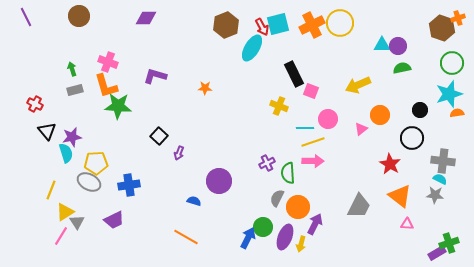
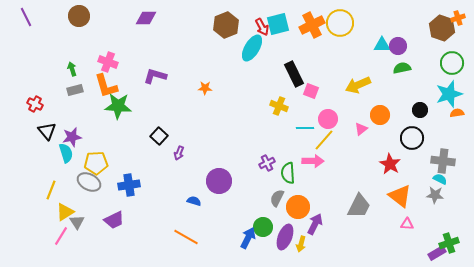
yellow line at (313, 142): moved 11 px right, 2 px up; rotated 30 degrees counterclockwise
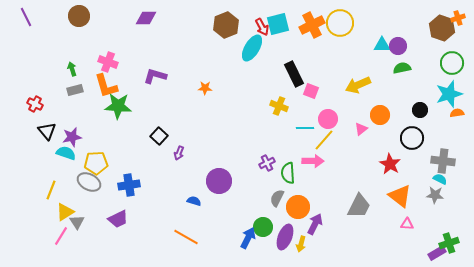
cyan semicircle at (66, 153): rotated 54 degrees counterclockwise
purple trapezoid at (114, 220): moved 4 px right, 1 px up
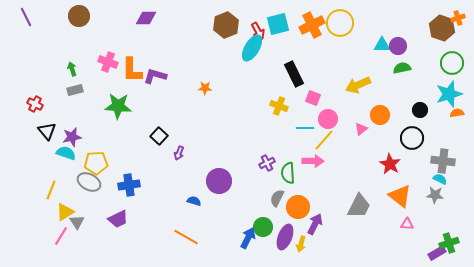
red arrow at (262, 27): moved 4 px left, 4 px down
orange L-shape at (106, 86): moved 26 px right, 16 px up; rotated 16 degrees clockwise
pink square at (311, 91): moved 2 px right, 7 px down
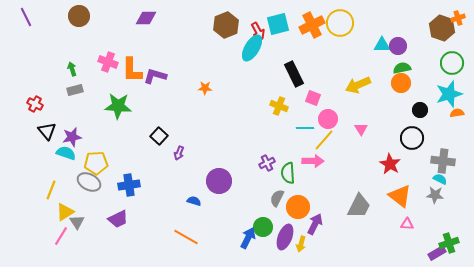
orange circle at (380, 115): moved 21 px right, 32 px up
pink triangle at (361, 129): rotated 24 degrees counterclockwise
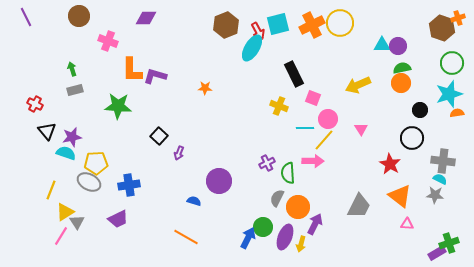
pink cross at (108, 62): moved 21 px up
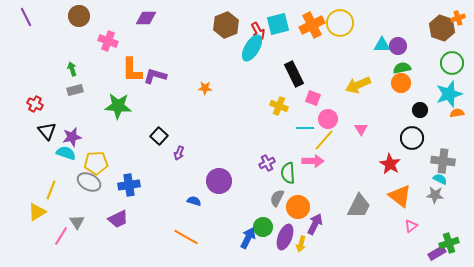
yellow triangle at (65, 212): moved 28 px left
pink triangle at (407, 224): moved 4 px right, 2 px down; rotated 40 degrees counterclockwise
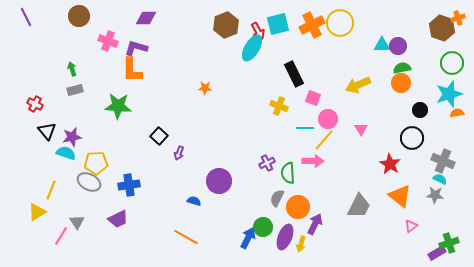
purple L-shape at (155, 76): moved 19 px left, 28 px up
gray cross at (443, 161): rotated 15 degrees clockwise
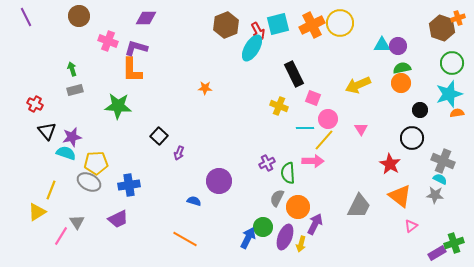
orange line at (186, 237): moved 1 px left, 2 px down
green cross at (449, 243): moved 5 px right
